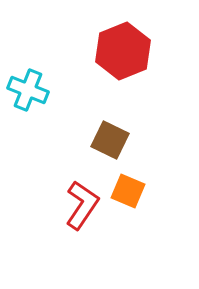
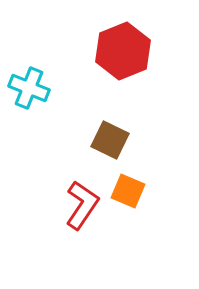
cyan cross: moved 1 px right, 2 px up
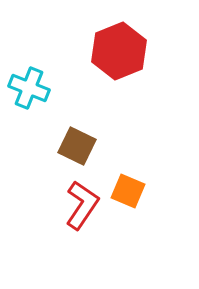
red hexagon: moved 4 px left
brown square: moved 33 px left, 6 px down
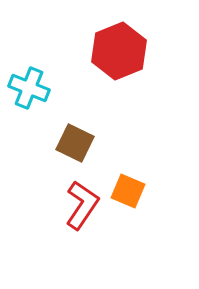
brown square: moved 2 px left, 3 px up
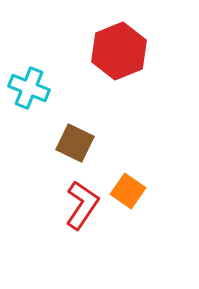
orange square: rotated 12 degrees clockwise
